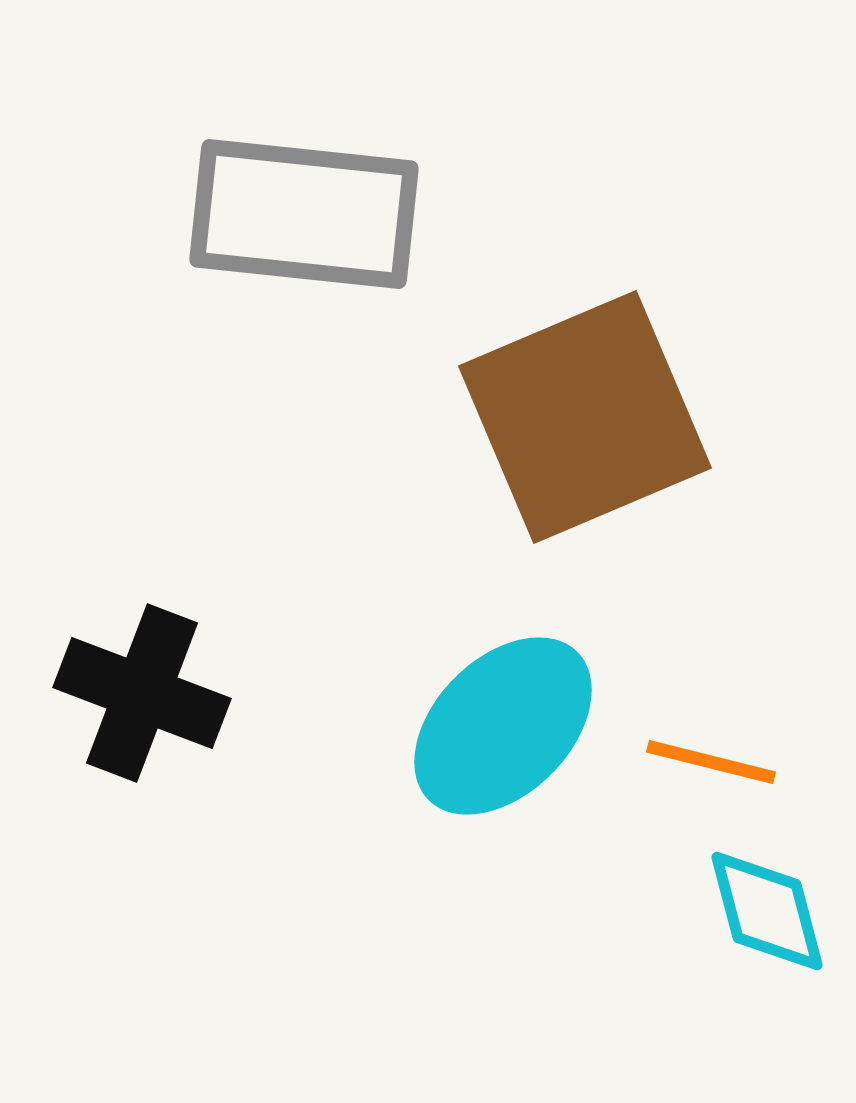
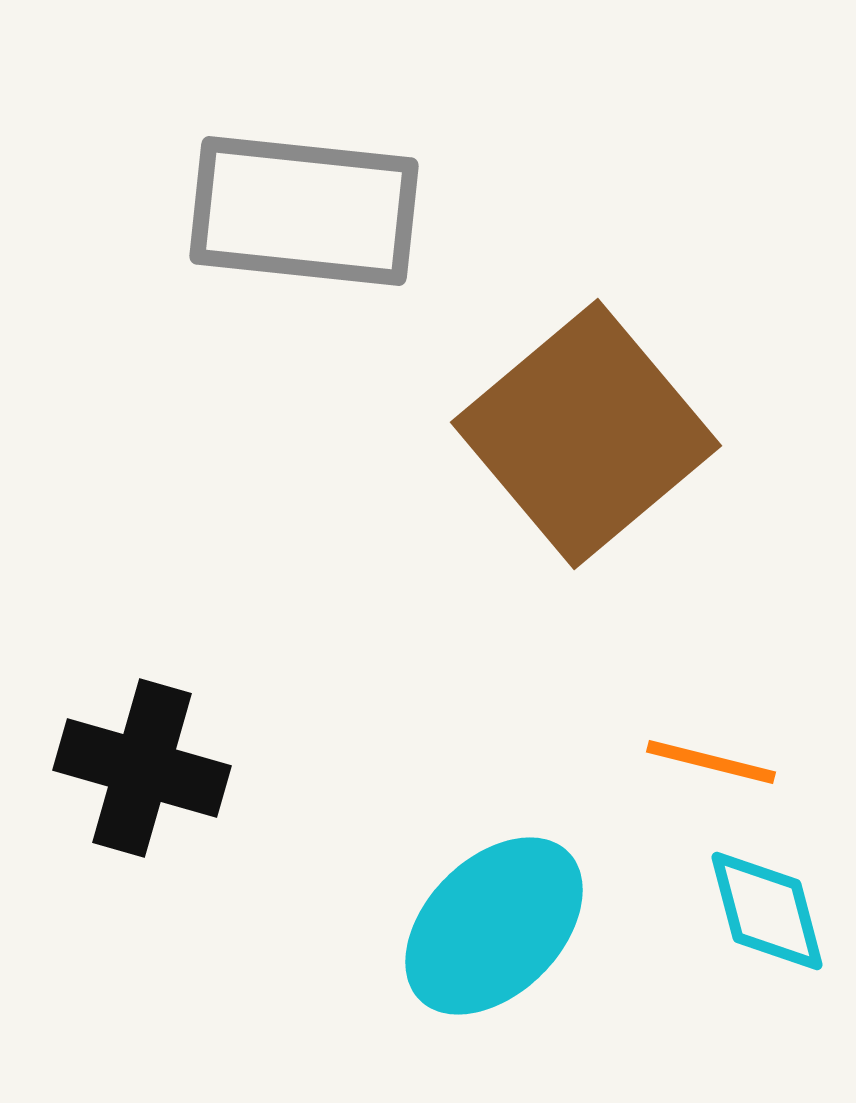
gray rectangle: moved 3 px up
brown square: moved 1 px right, 17 px down; rotated 17 degrees counterclockwise
black cross: moved 75 px down; rotated 5 degrees counterclockwise
cyan ellipse: moved 9 px left, 200 px down
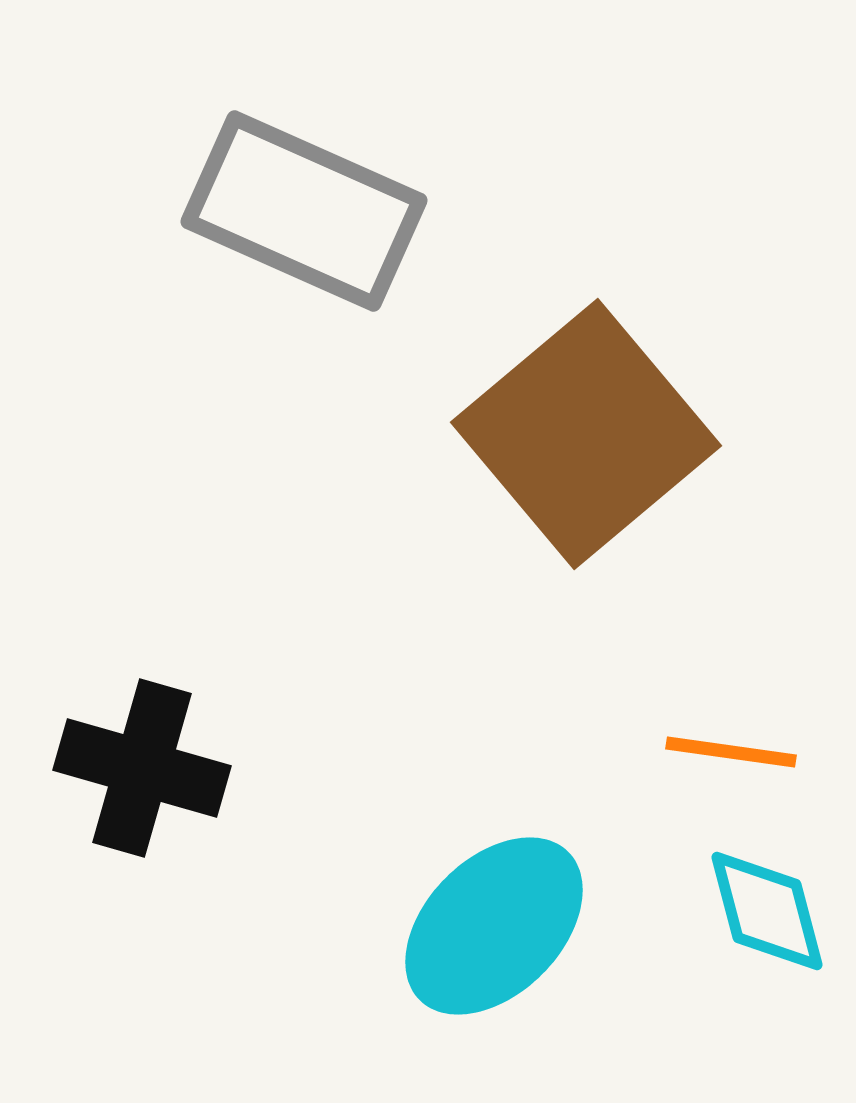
gray rectangle: rotated 18 degrees clockwise
orange line: moved 20 px right, 10 px up; rotated 6 degrees counterclockwise
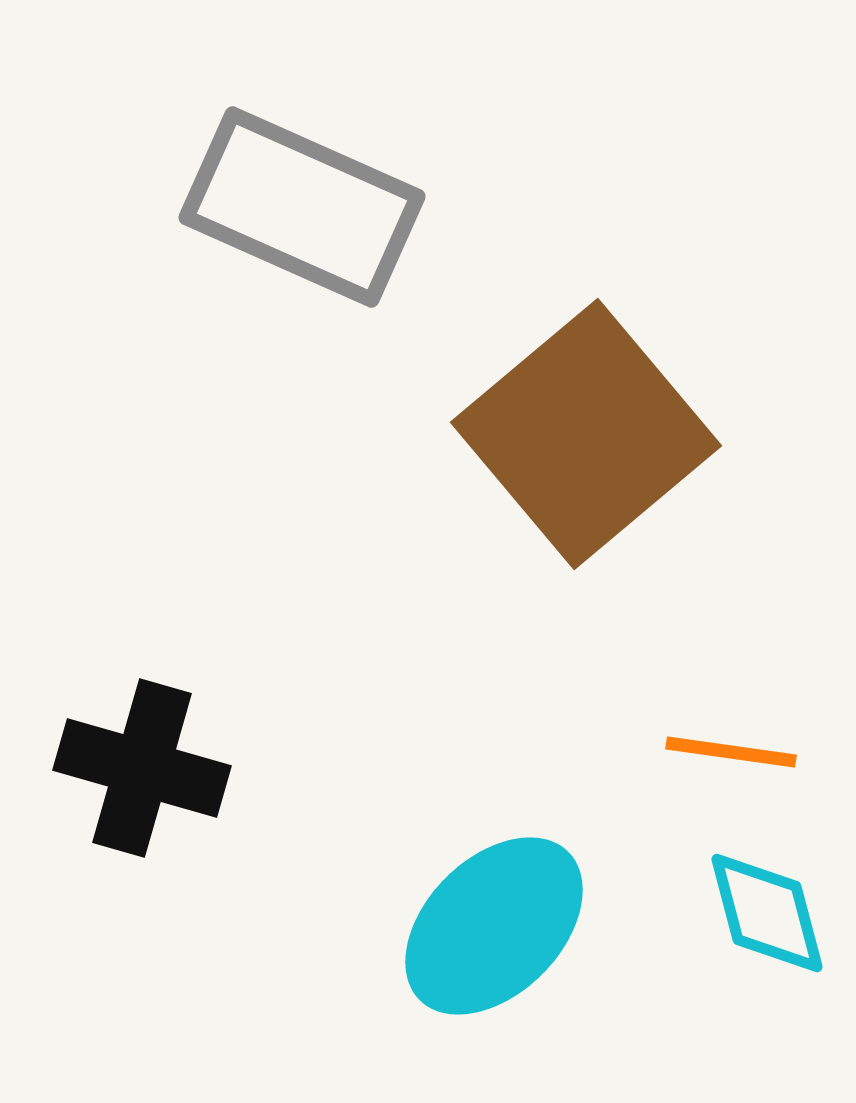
gray rectangle: moved 2 px left, 4 px up
cyan diamond: moved 2 px down
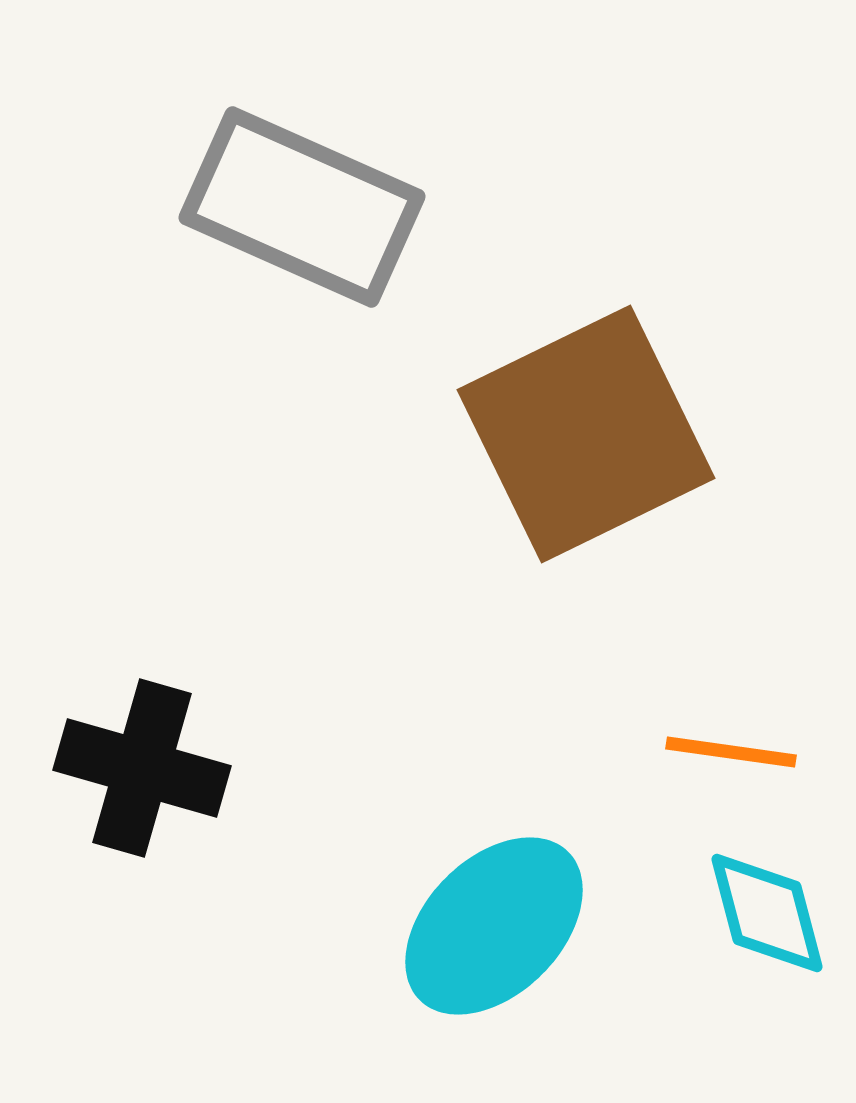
brown square: rotated 14 degrees clockwise
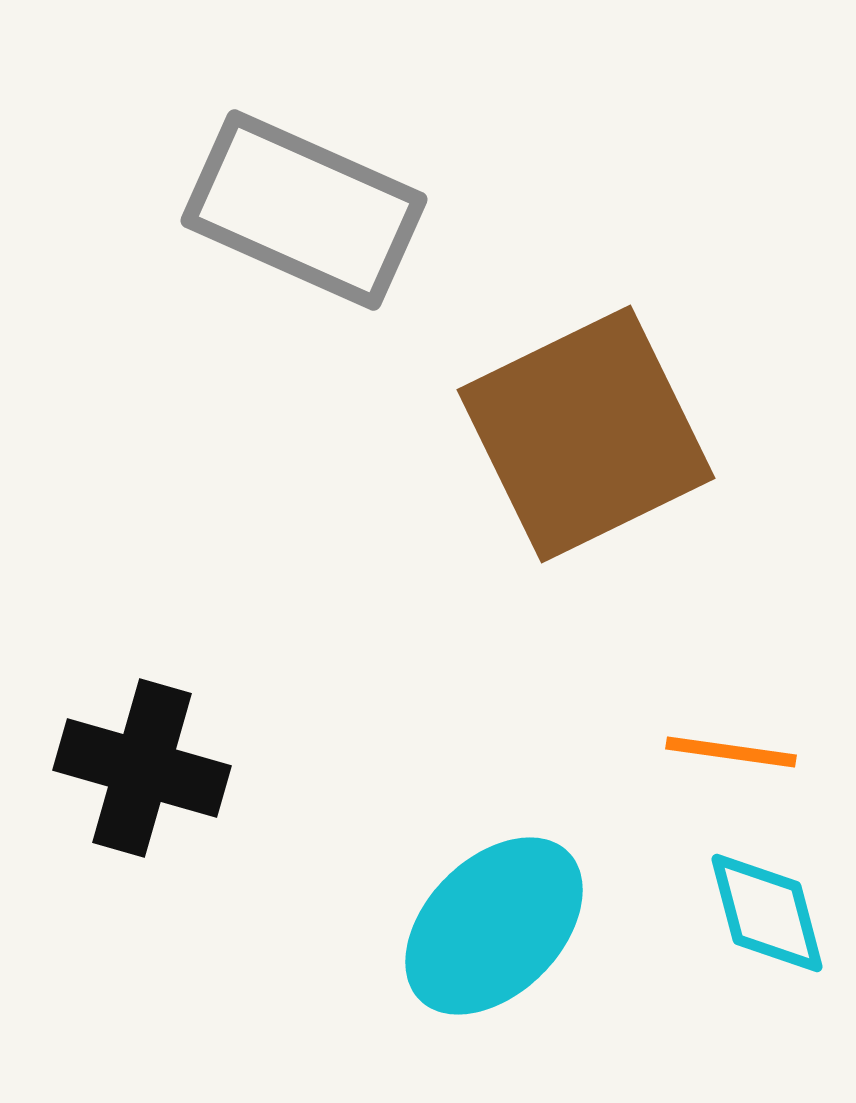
gray rectangle: moved 2 px right, 3 px down
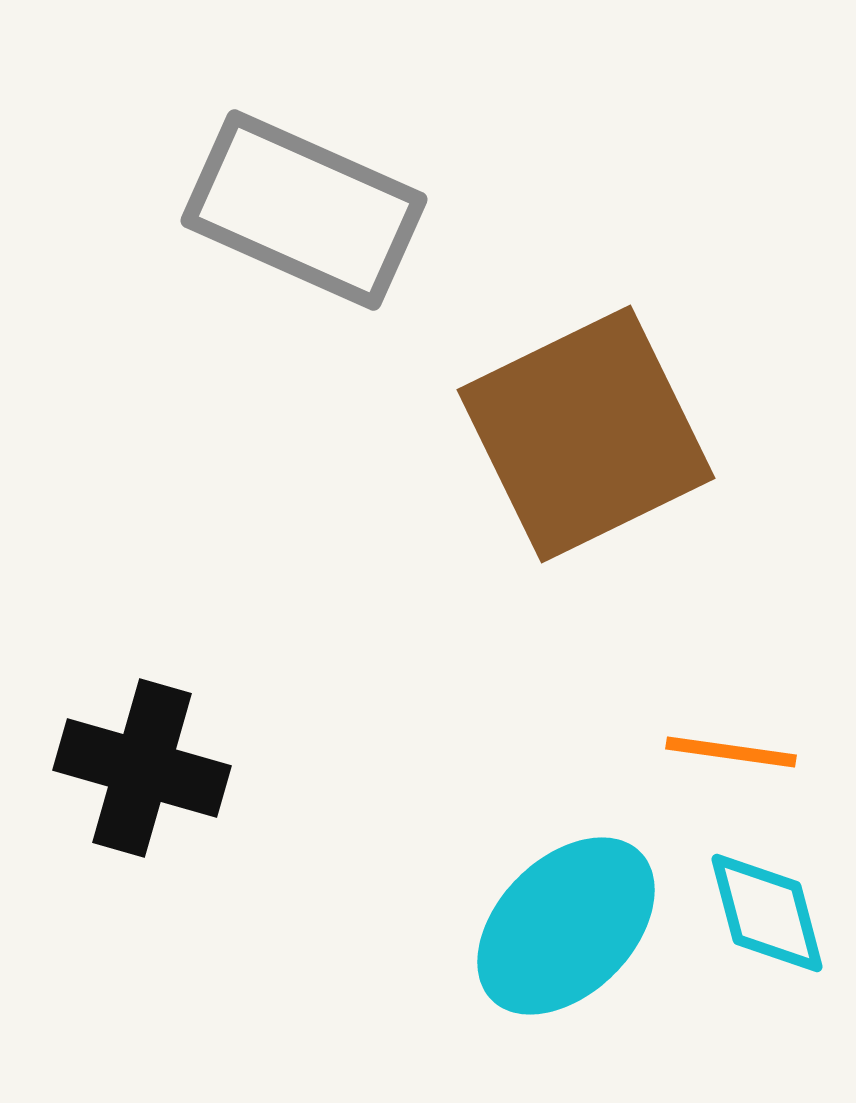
cyan ellipse: moved 72 px right
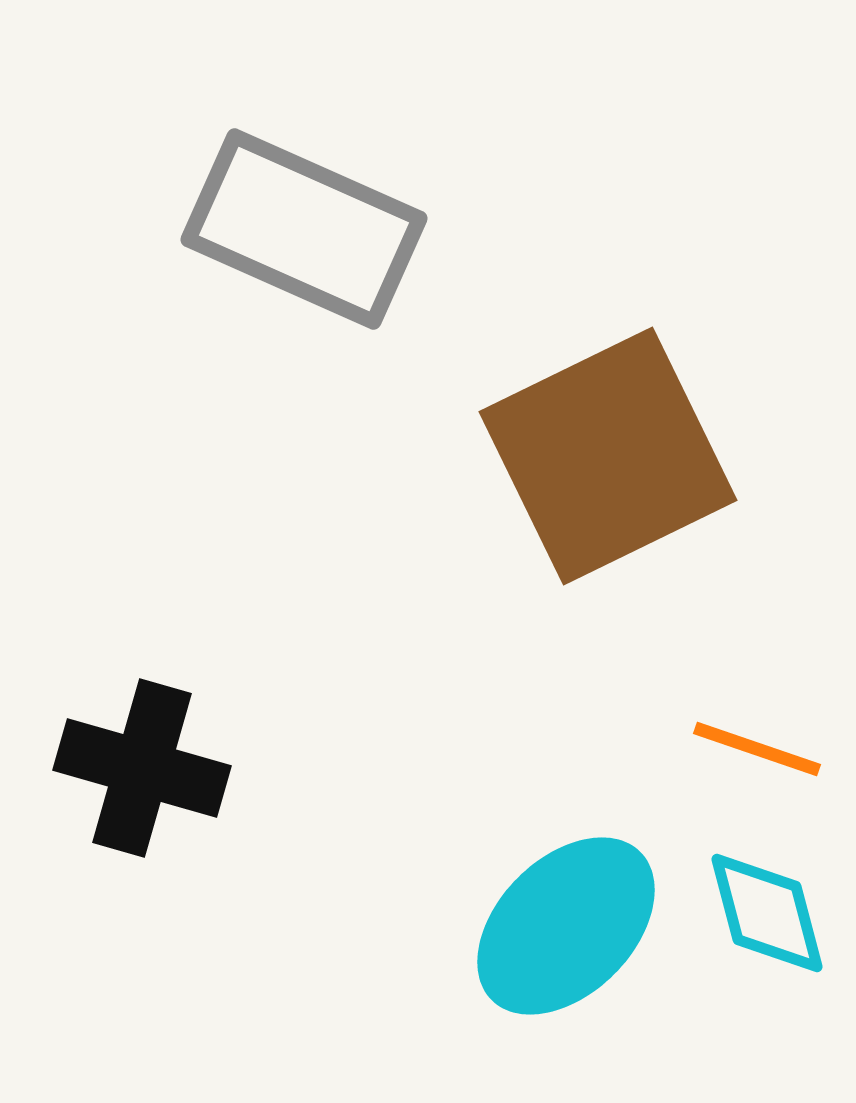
gray rectangle: moved 19 px down
brown square: moved 22 px right, 22 px down
orange line: moved 26 px right, 3 px up; rotated 11 degrees clockwise
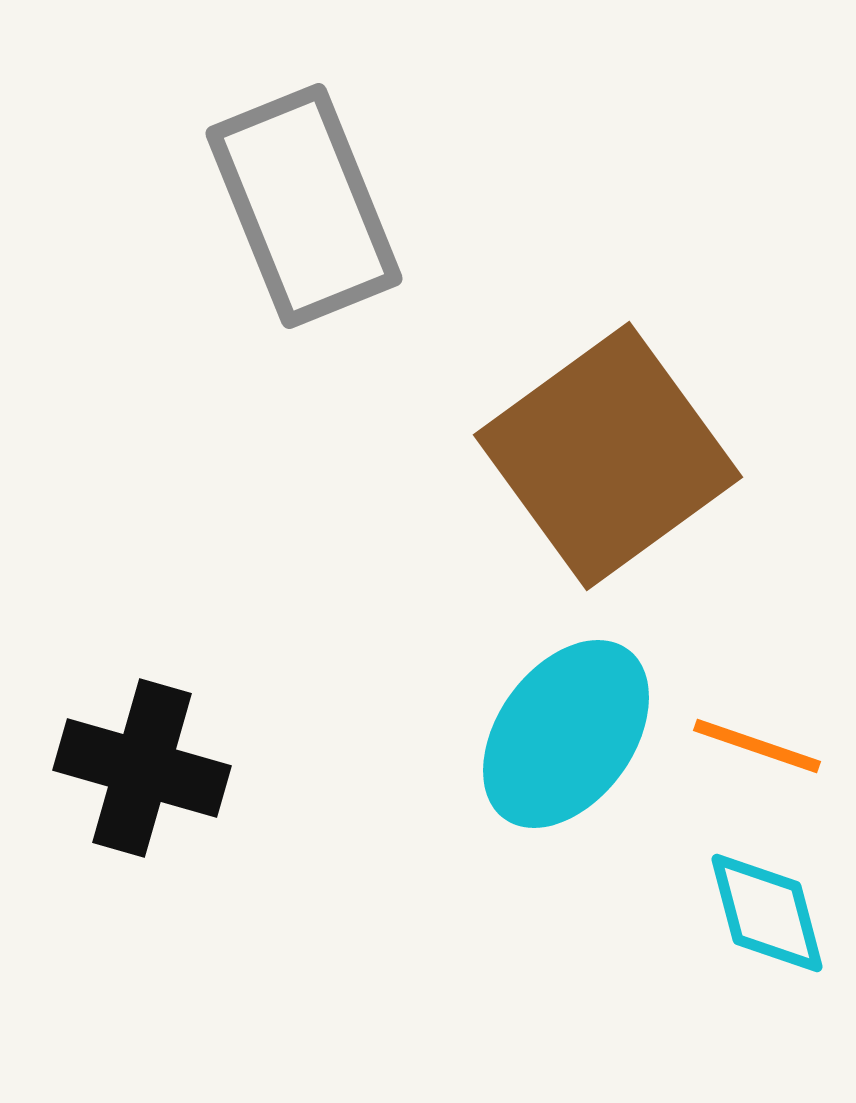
gray rectangle: moved 23 px up; rotated 44 degrees clockwise
brown square: rotated 10 degrees counterclockwise
orange line: moved 3 px up
cyan ellipse: moved 192 px up; rotated 9 degrees counterclockwise
